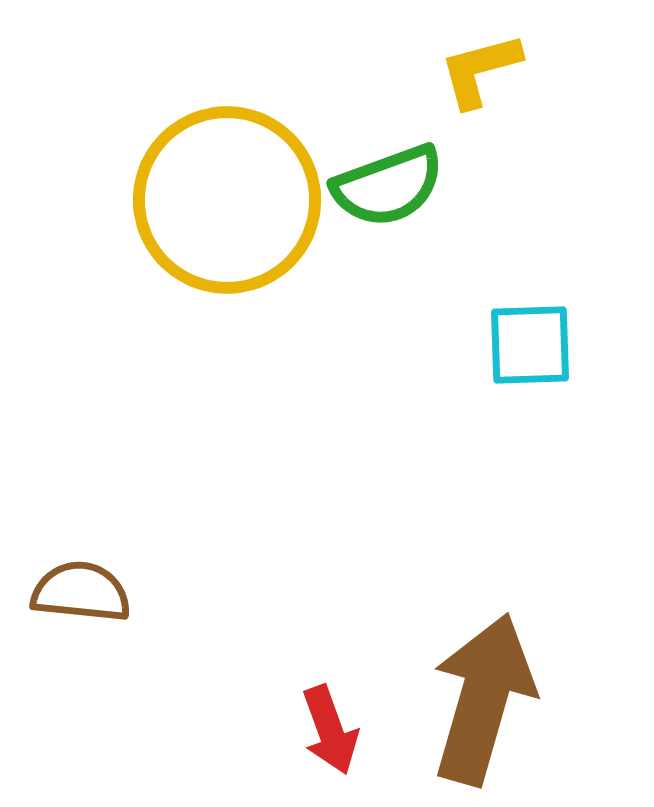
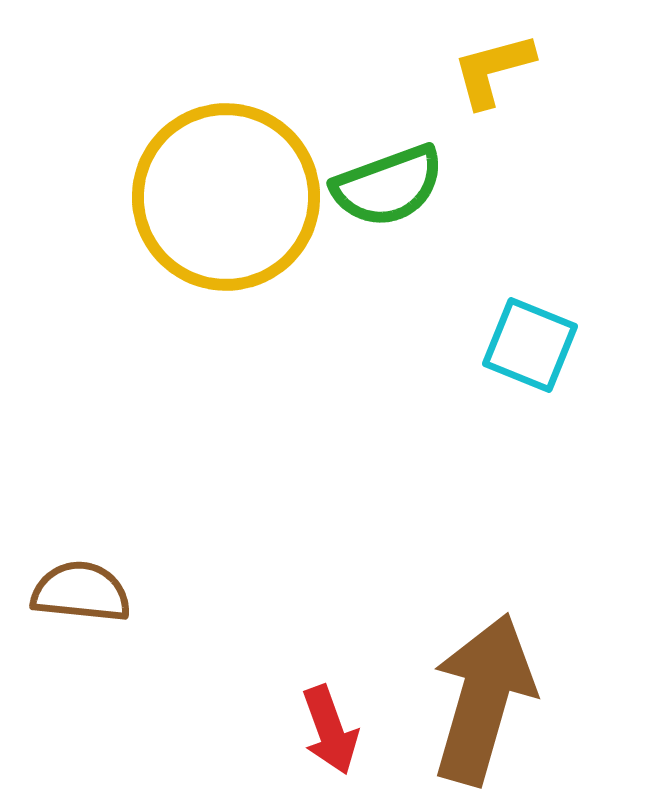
yellow L-shape: moved 13 px right
yellow circle: moved 1 px left, 3 px up
cyan square: rotated 24 degrees clockwise
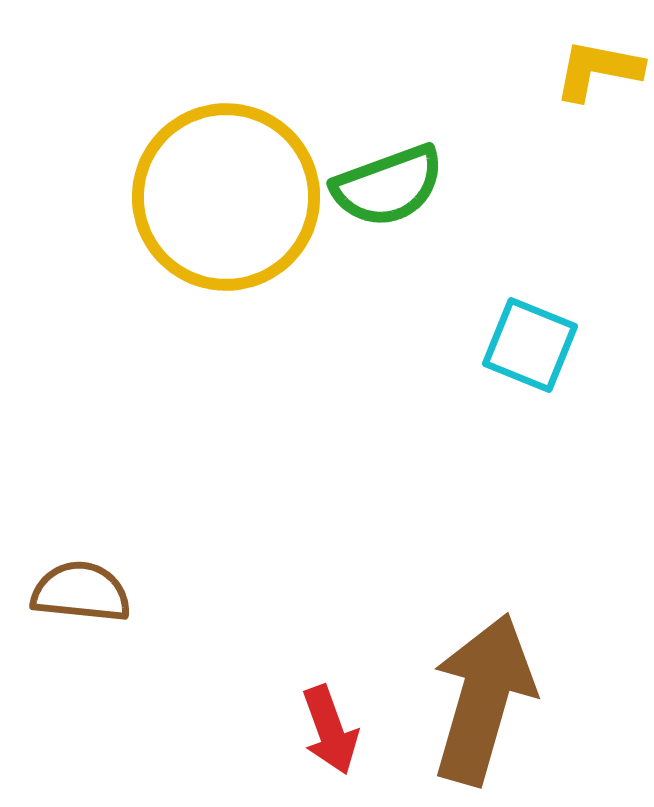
yellow L-shape: moved 105 px right; rotated 26 degrees clockwise
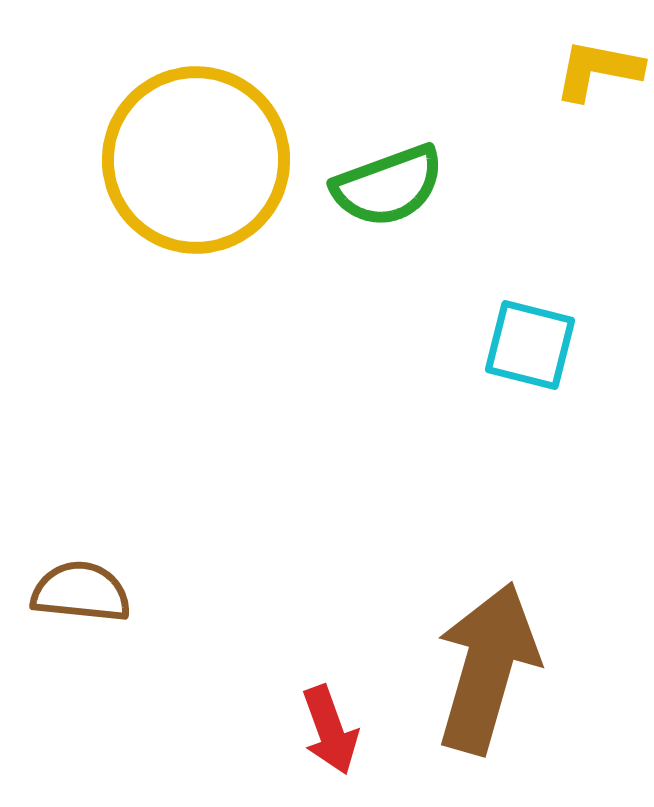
yellow circle: moved 30 px left, 37 px up
cyan square: rotated 8 degrees counterclockwise
brown arrow: moved 4 px right, 31 px up
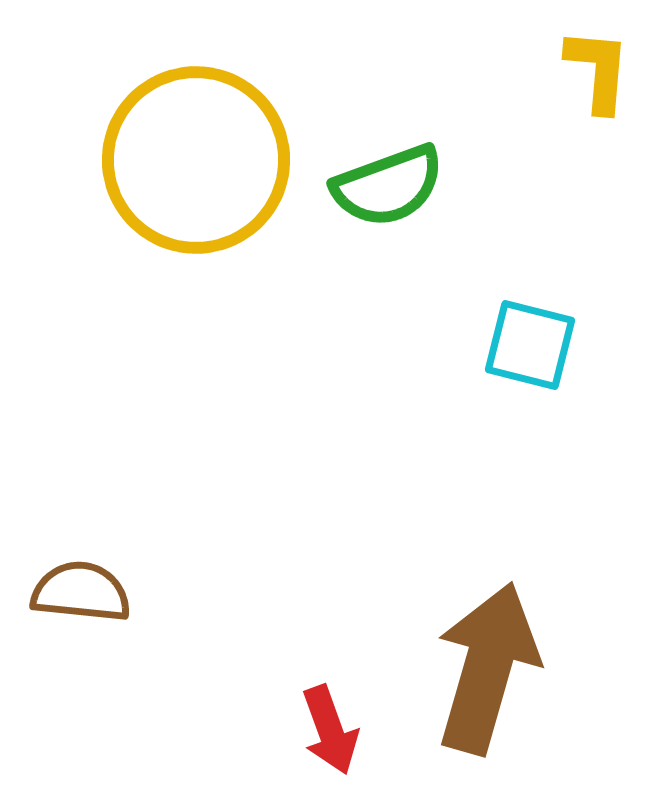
yellow L-shape: rotated 84 degrees clockwise
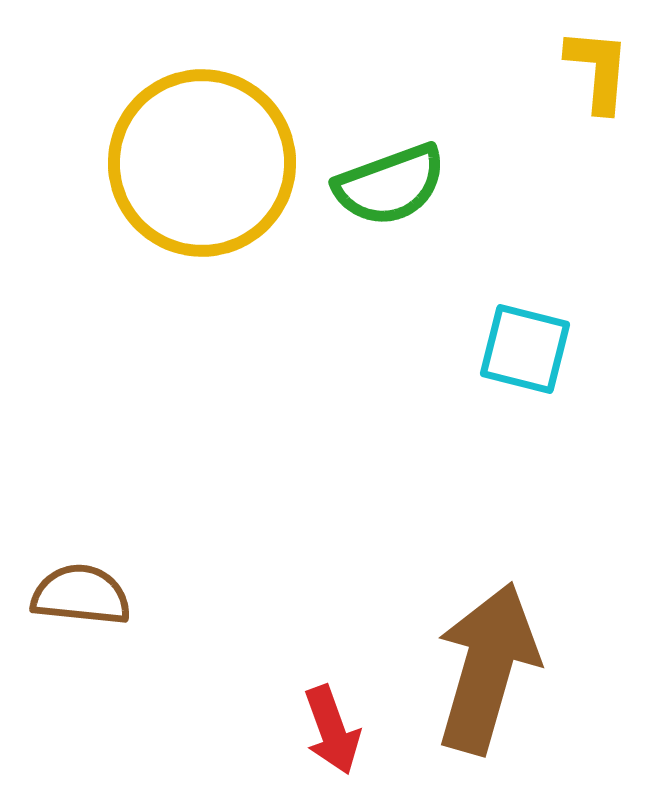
yellow circle: moved 6 px right, 3 px down
green semicircle: moved 2 px right, 1 px up
cyan square: moved 5 px left, 4 px down
brown semicircle: moved 3 px down
red arrow: moved 2 px right
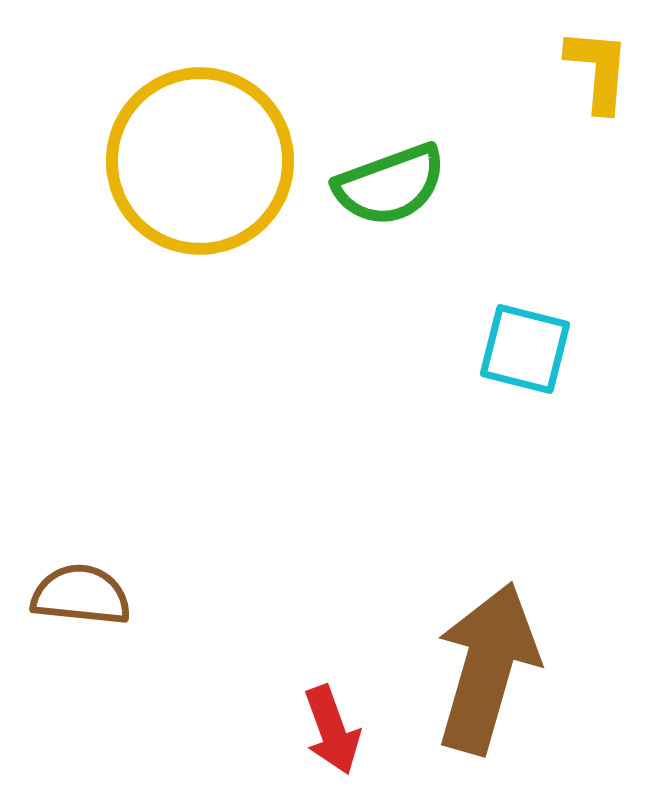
yellow circle: moved 2 px left, 2 px up
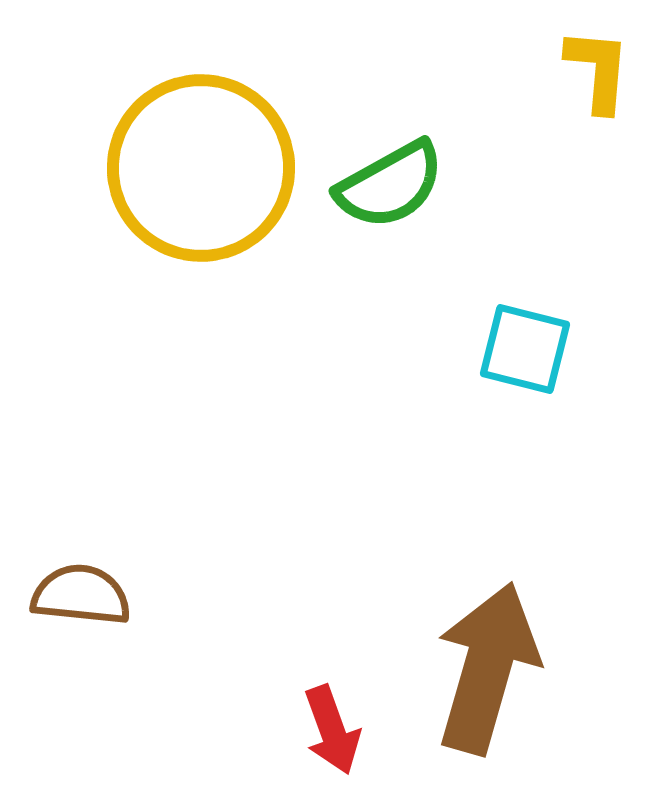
yellow circle: moved 1 px right, 7 px down
green semicircle: rotated 9 degrees counterclockwise
